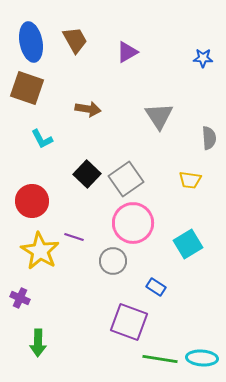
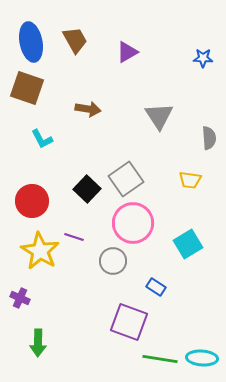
black square: moved 15 px down
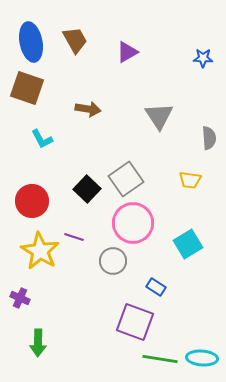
purple square: moved 6 px right
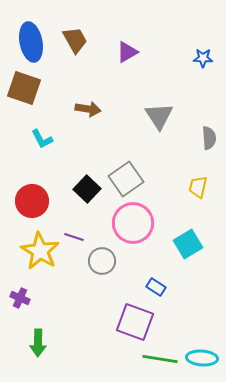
brown square: moved 3 px left
yellow trapezoid: moved 8 px right, 7 px down; rotated 95 degrees clockwise
gray circle: moved 11 px left
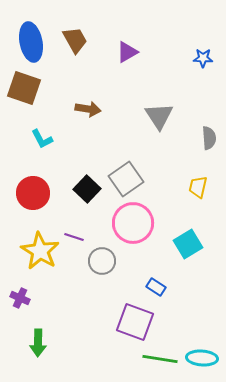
red circle: moved 1 px right, 8 px up
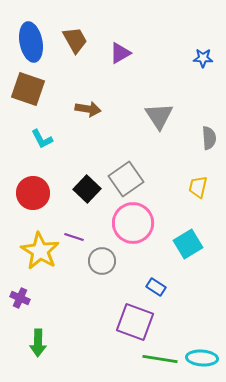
purple triangle: moved 7 px left, 1 px down
brown square: moved 4 px right, 1 px down
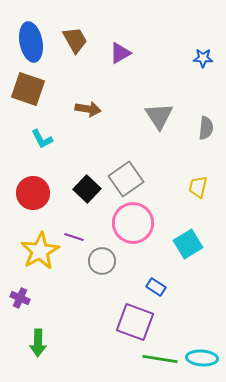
gray semicircle: moved 3 px left, 10 px up; rotated 10 degrees clockwise
yellow star: rotated 12 degrees clockwise
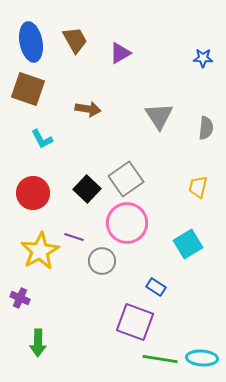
pink circle: moved 6 px left
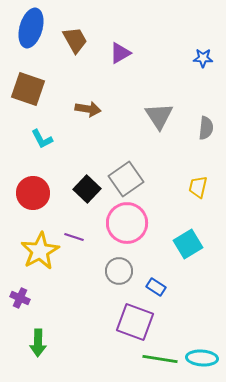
blue ellipse: moved 14 px up; rotated 27 degrees clockwise
gray circle: moved 17 px right, 10 px down
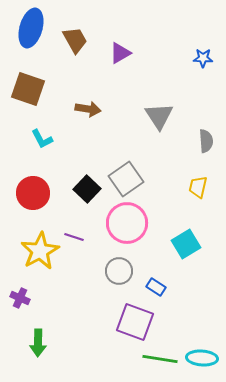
gray semicircle: moved 13 px down; rotated 10 degrees counterclockwise
cyan square: moved 2 px left
